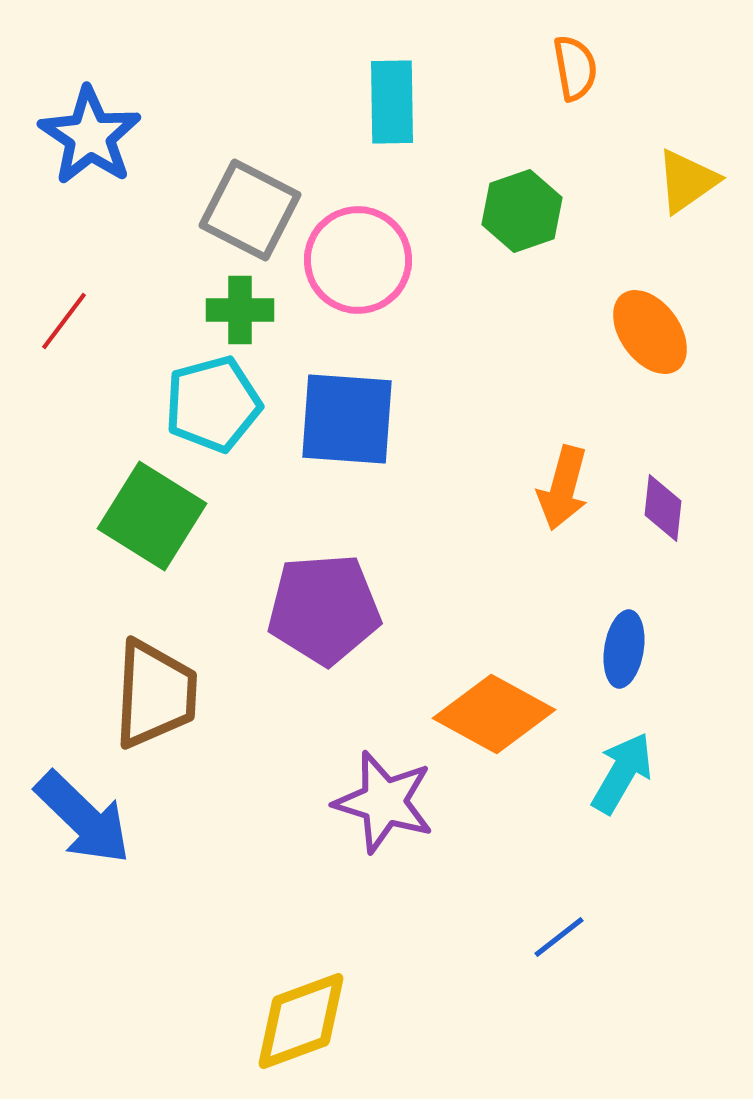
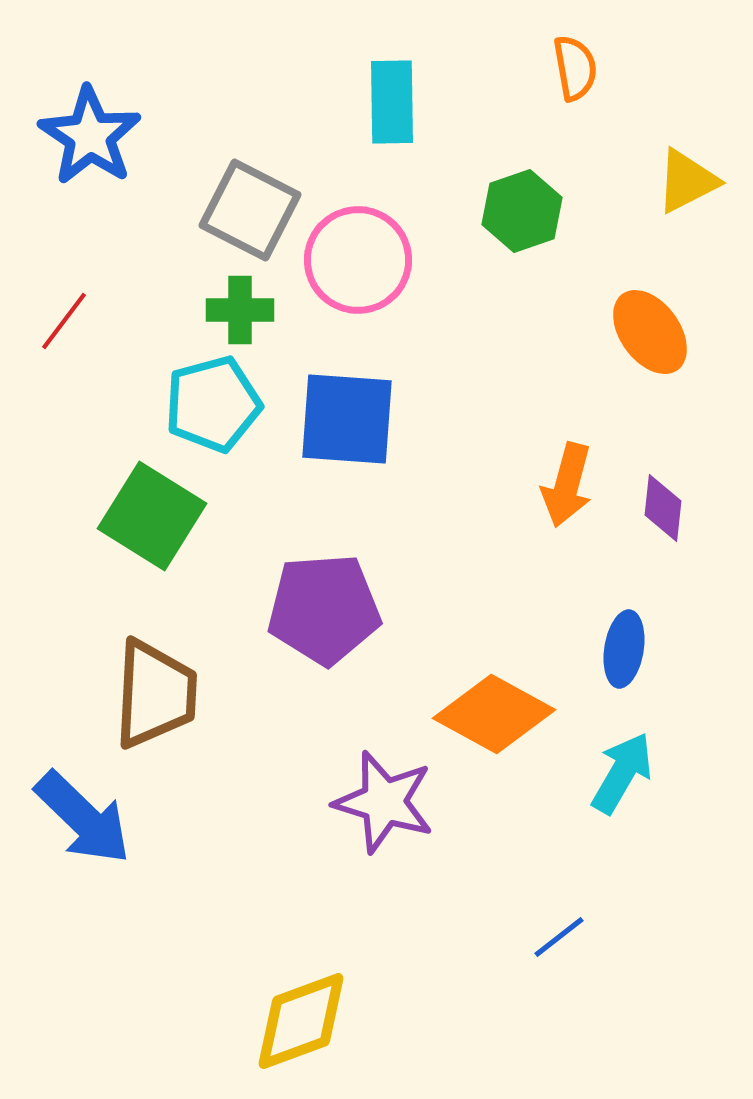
yellow triangle: rotated 8 degrees clockwise
orange arrow: moved 4 px right, 3 px up
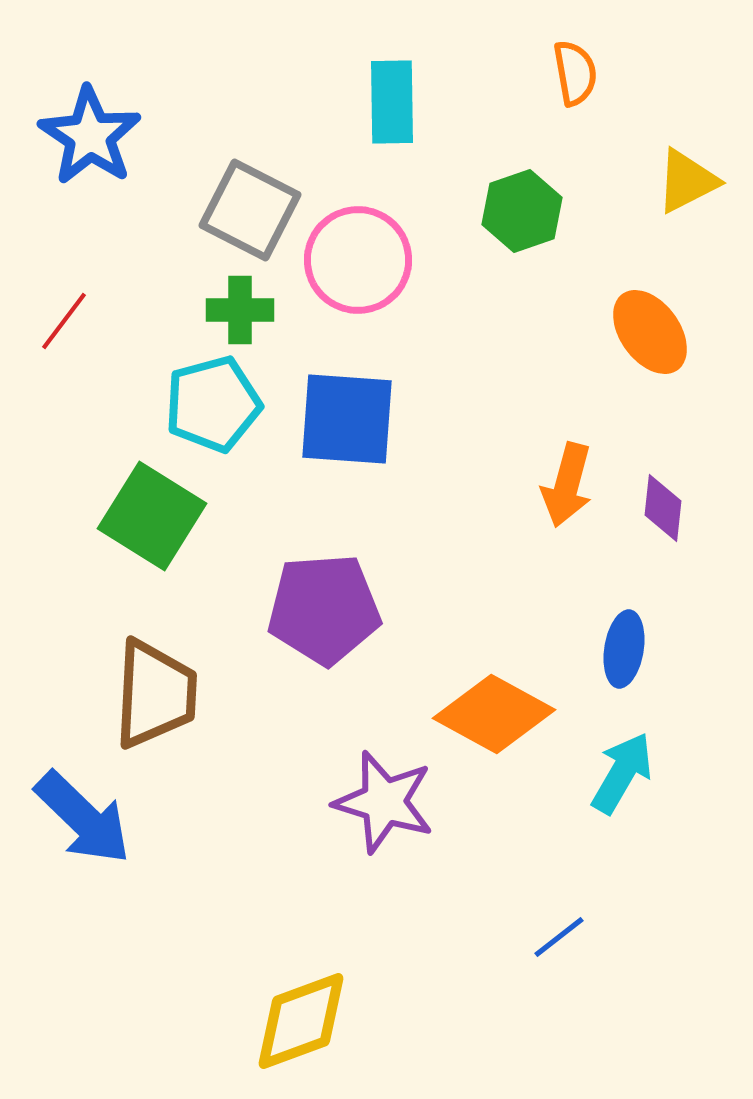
orange semicircle: moved 5 px down
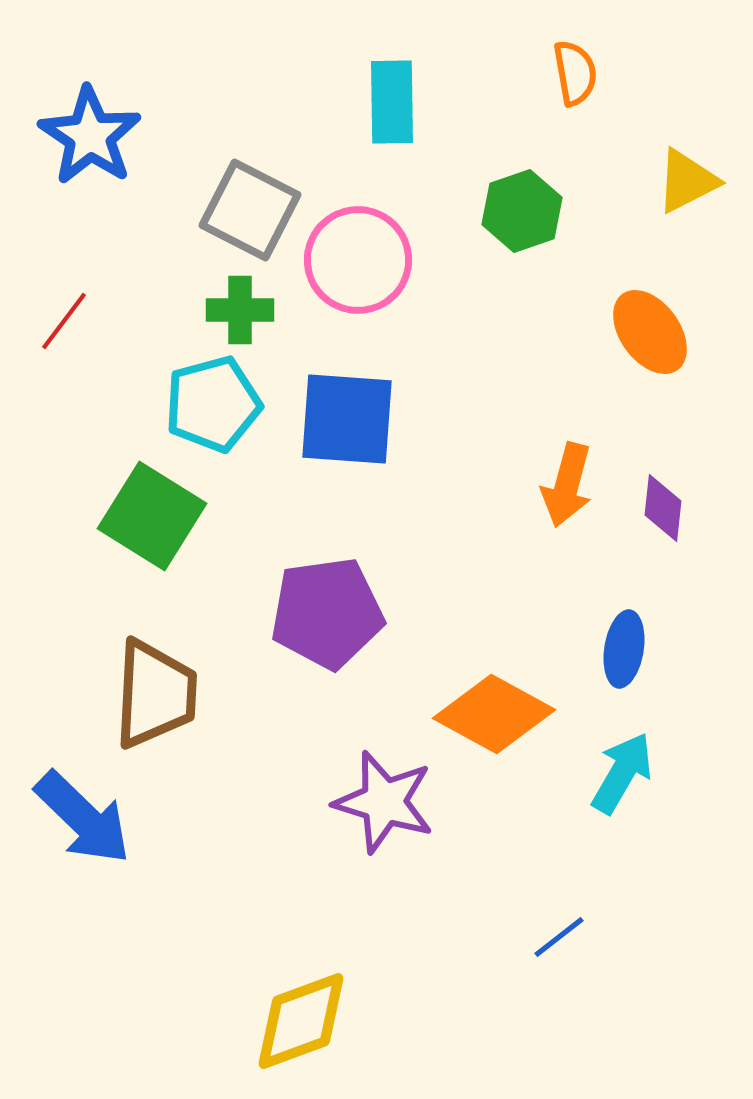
purple pentagon: moved 3 px right, 4 px down; rotated 4 degrees counterclockwise
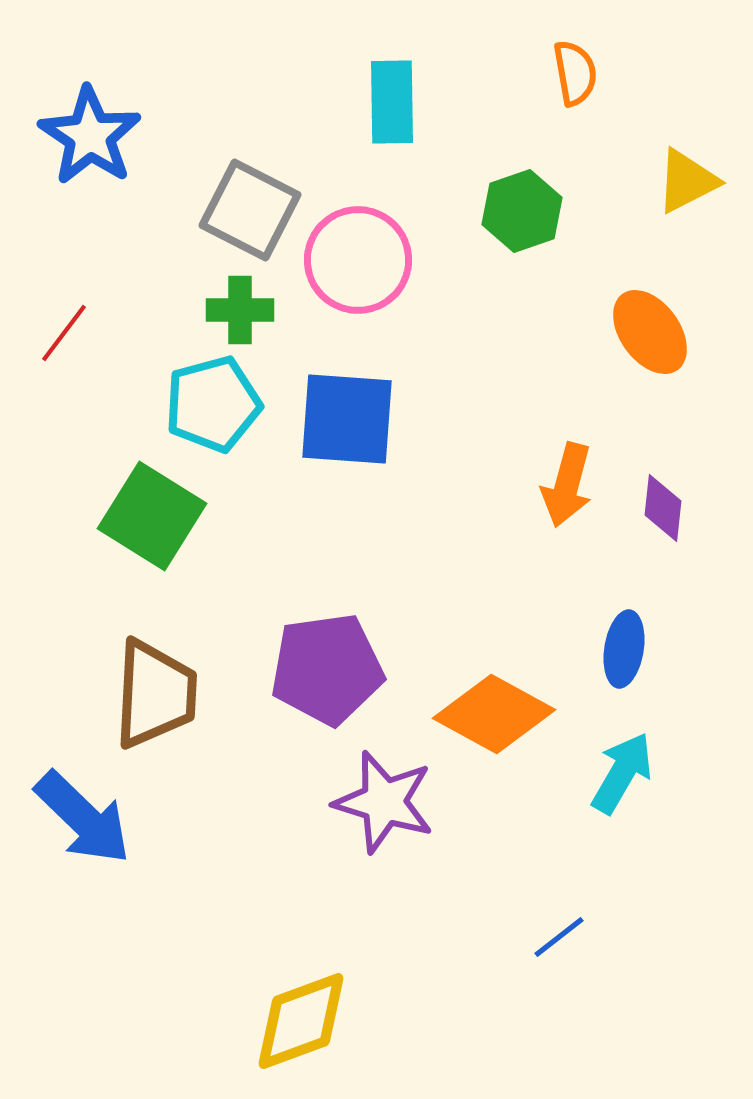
red line: moved 12 px down
purple pentagon: moved 56 px down
